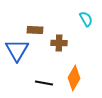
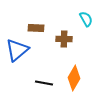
brown rectangle: moved 1 px right, 2 px up
brown cross: moved 5 px right, 4 px up
blue triangle: rotated 20 degrees clockwise
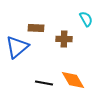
blue triangle: moved 3 px up
orange diamond: moved 1 px left, 2 px down; rotated 60 degrees counterclockwise
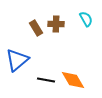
brown rectangle: rotated 56 degrees clockwise
brown cross: moved 8 px left, 15 px up
blue triangle: moved 13 px down
black line: moved 2 px right, 3 px up
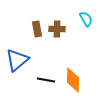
brown cross: moved 1 px right, 5 px down
brown rectangle: moved 1 px right, 1 px down; rotated 21 degrees clockwise
orange diamond: rotated 30 degrees clockwise
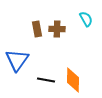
blue triangle: rotated 15 degrees counterclockwise
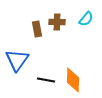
cyan semicircle: rotated 70 degrees clockwise
brown cross: moved 7 px up
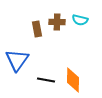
cyan semicircle: moved 6 px left, 1 px down; rotated 63 degrees clockwise
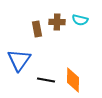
blue triangle: moved 2 px right
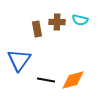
orange diamond: rotated 75 degrees clockwise
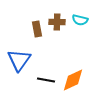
orange diamond: rotated 10 degrees counterclockwise
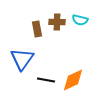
blue triangle: moved 3 px right, 1 px up
